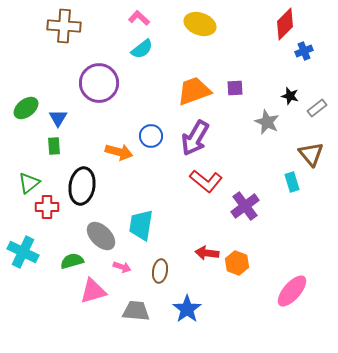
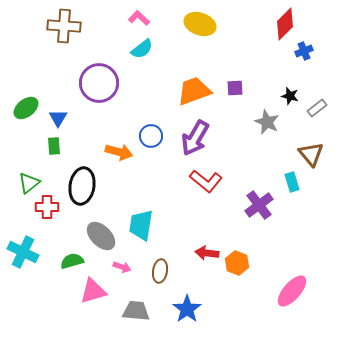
purple cross: moved 14 px right, 1 px up
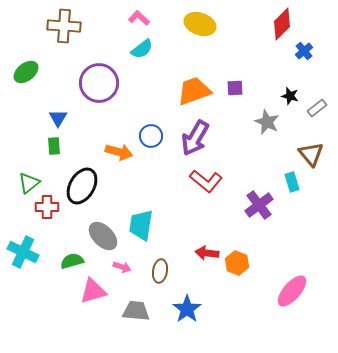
red diamond: moved 3 px left
blue cross: rotated 18 degrees counterclockwise
green ellipse: moved 36 px up
black ellipse: rotated 21 degrees clockwise
gray ellipse: moved 2 px right
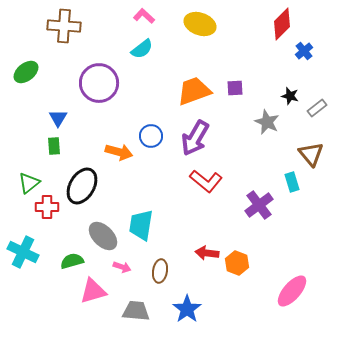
pink L-shape: moved 5 px right, 2 px up
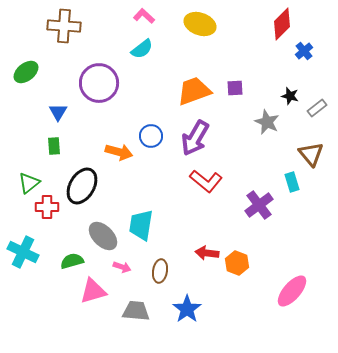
blue triangle: moved 6 px up
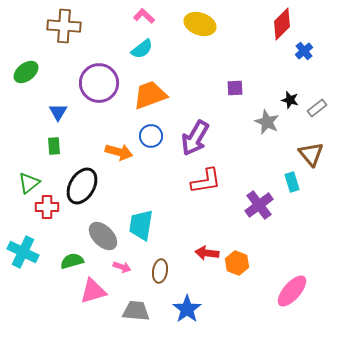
orange trapezoid: moved 44 px left, 4 px down
black star: moved 4 px down
red L-shape: rotated 48 degrees counterclockwise
